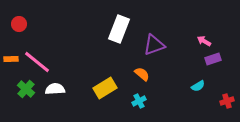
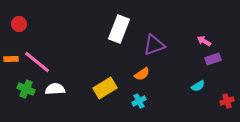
orange semicircle: rotated 105 degrees clockwise
green cross: rotated 18 degrees counterclockwise
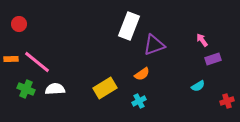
white rectangle: moved 10 px right, 3 px up
pink arrow: moved 2 px left, 1 px up; rotated 24 degrees clockwise
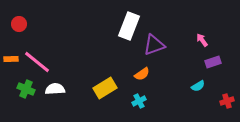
purple rectangle: moved 3 px down
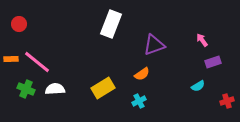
white rectangle: moved 18 px left, 2 px up
yellow rectangle: moved 2 px left
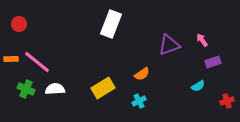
purple triangle: moved 15 px right
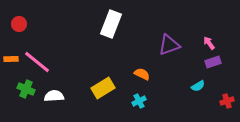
pink arrow: moved 7 px right, 3 px down
orange semicircle: rotated 119 degrees counterclockwise
white semicircle: moved 1 px left, 7 px down
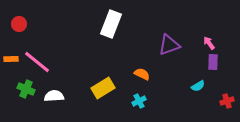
purple rectangle: rotated 70 degrees counterclockwise
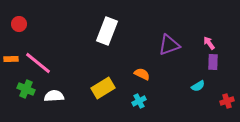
white rectangle: moved 4 px left, 7 px down
pink line: moved 1 px right, 1 px down
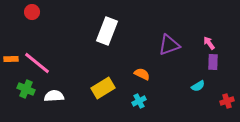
red circle: moved 13 px right, 12 px up
pink line: moved 1 px left
